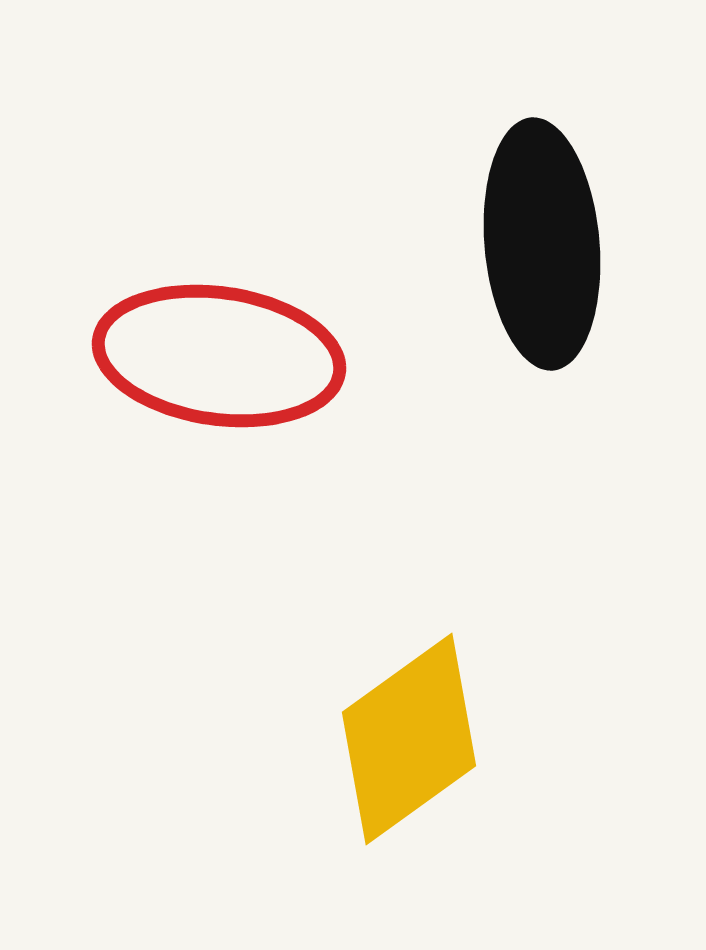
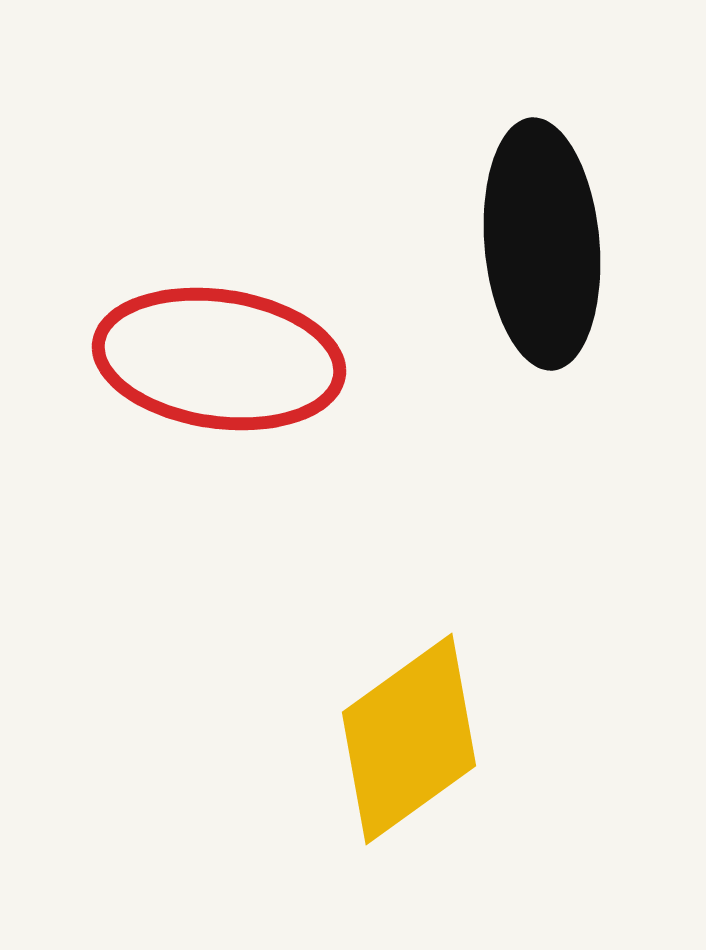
red ellipse: moved 3 px down
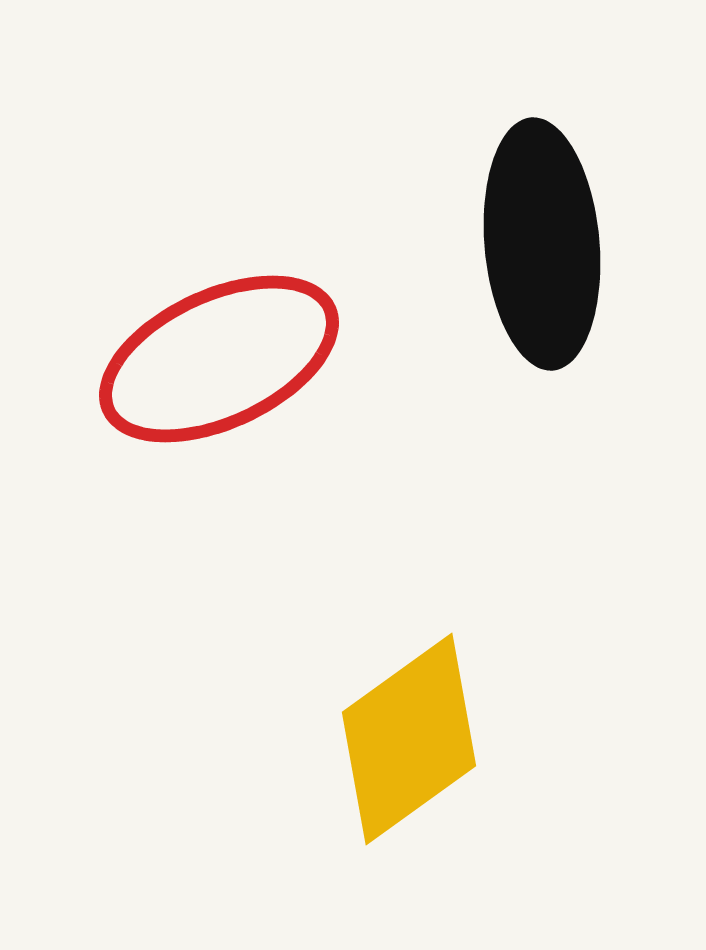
red ellipse: rotated 33 degrees counterclockwise
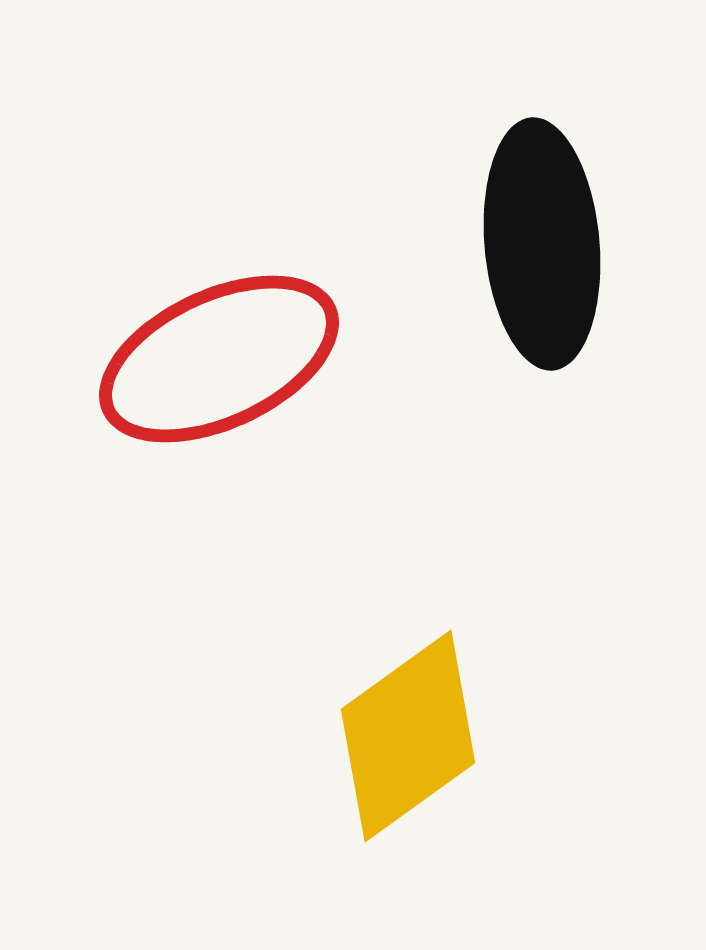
yellow diamond: moved 1 px left, 3 px up
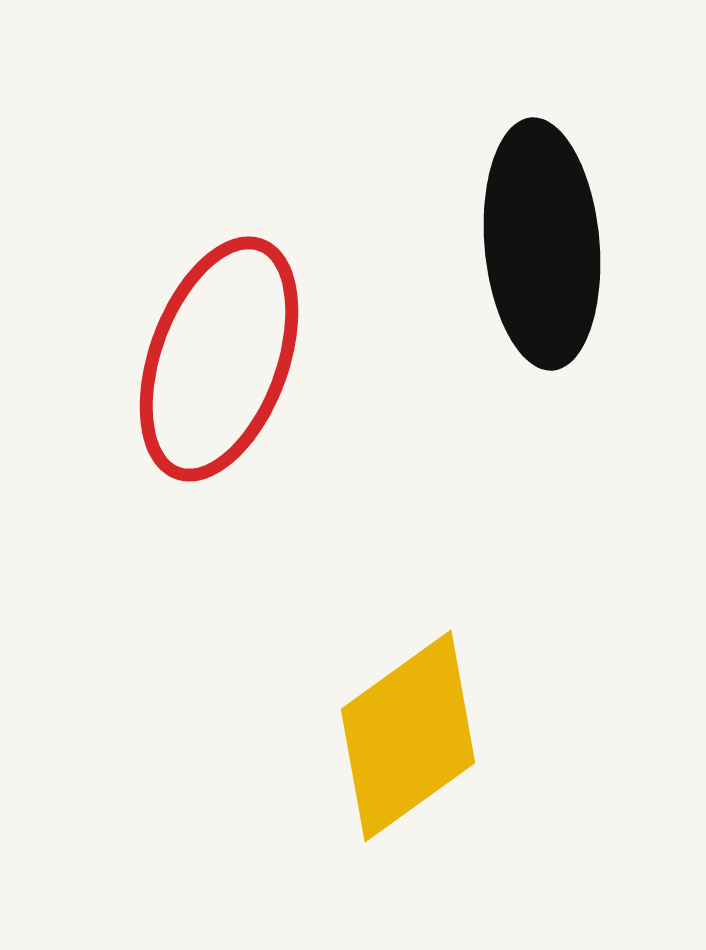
red ellipse: rotated 45 degrees counterclockwise
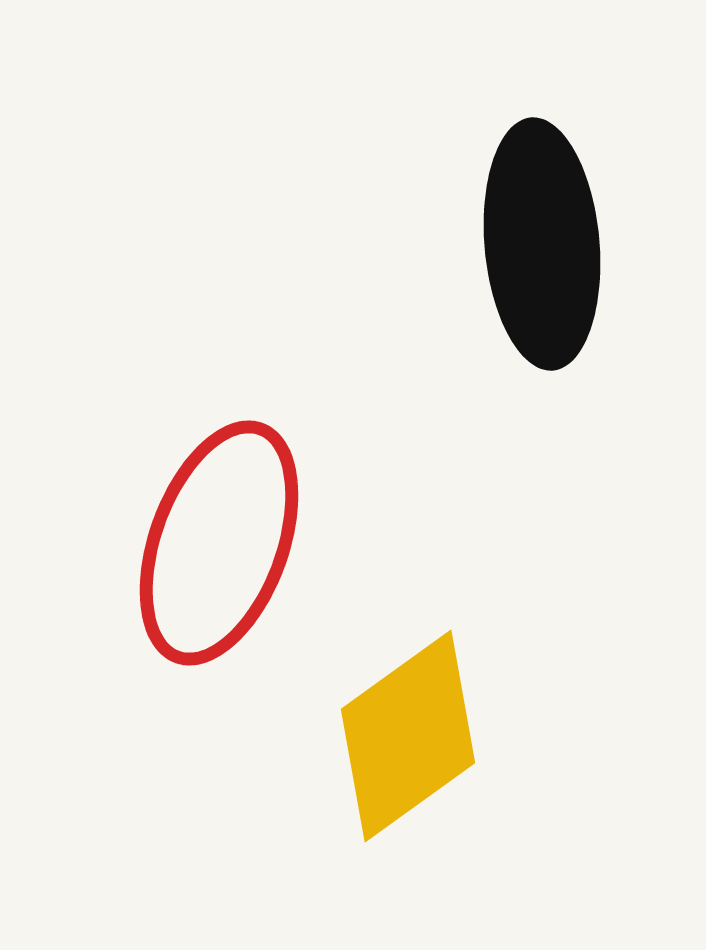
red ellipse: moved 184 px down
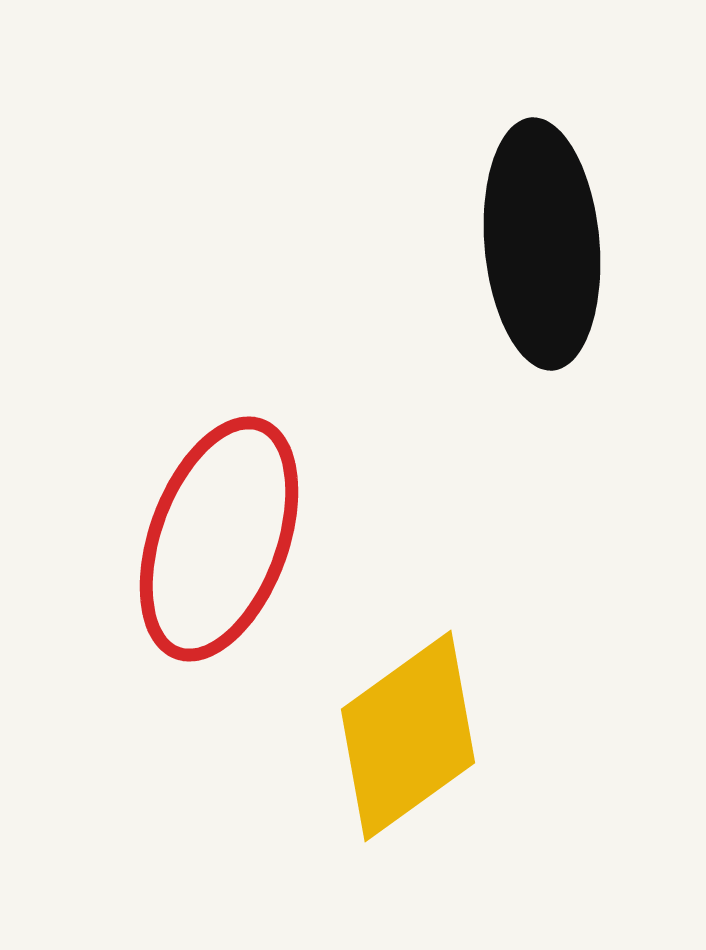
red ellipse: moved 4 px up
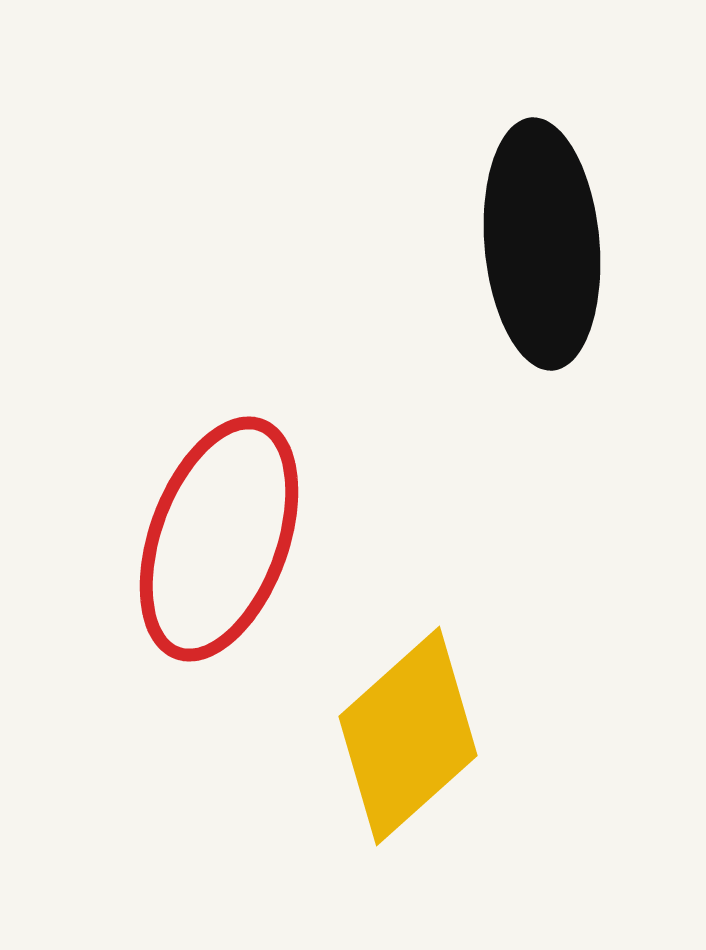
yellow diamond: rotated 6 degrees counterclockwise
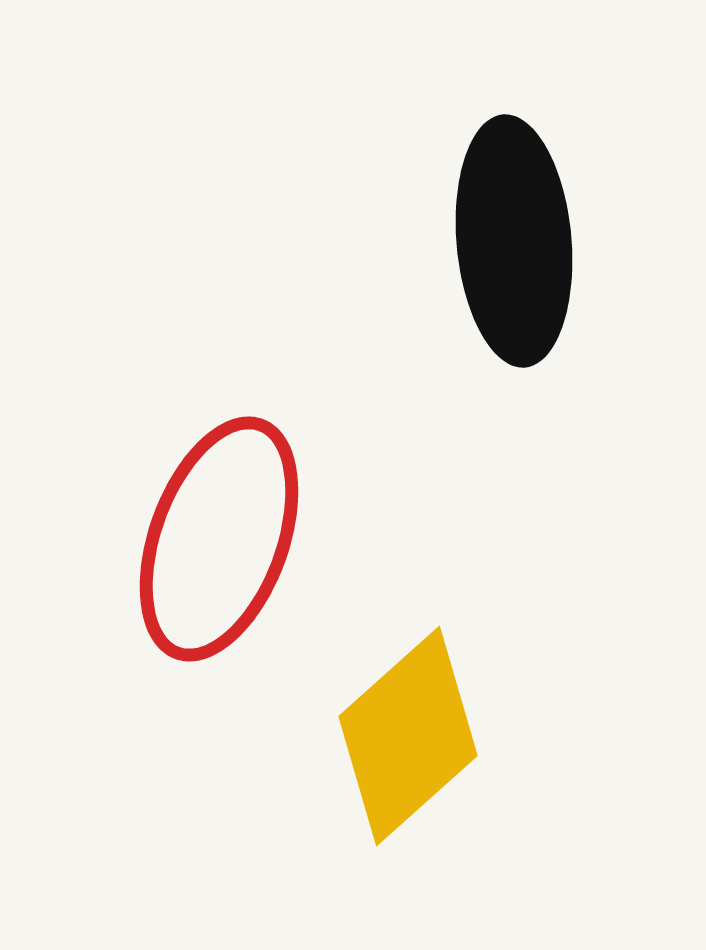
black ellipse: moved 28 px left, 3 px up
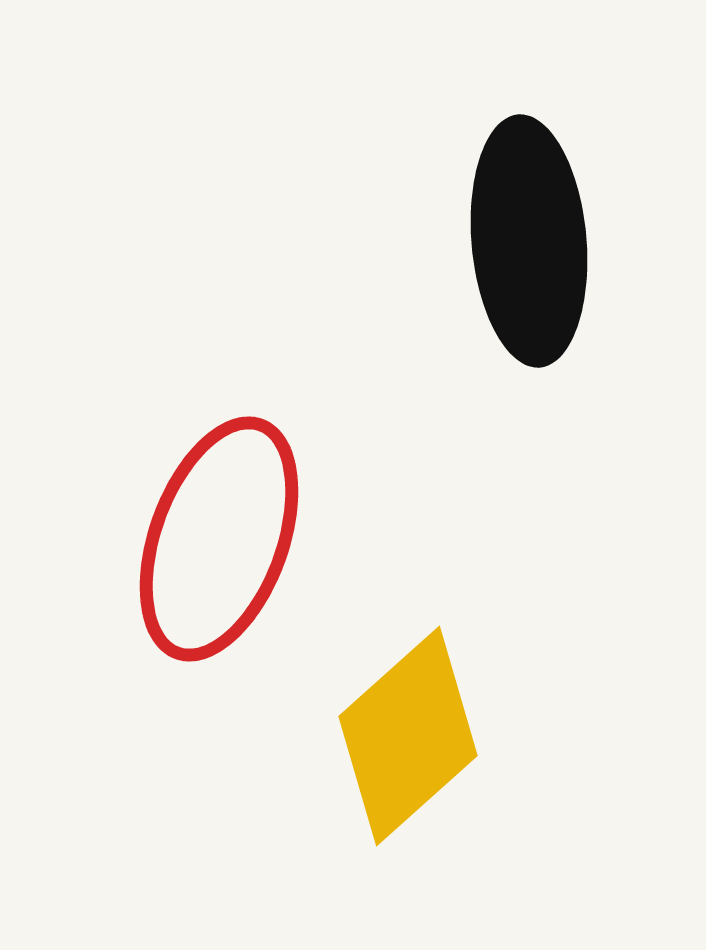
black ellipse: moved 15 px right
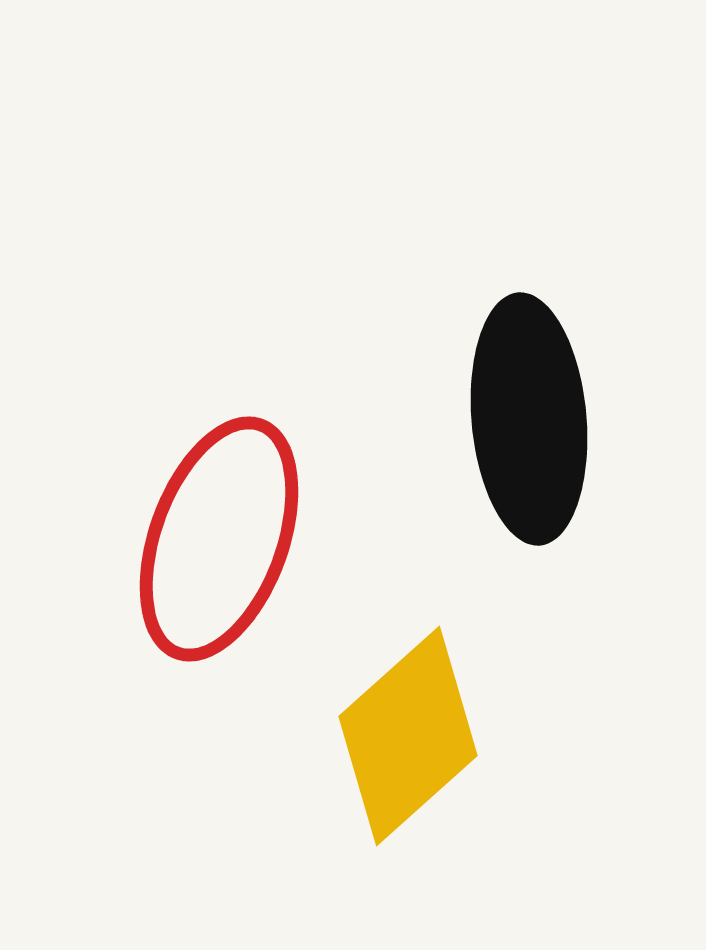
black ellipse: moved 178 px down
